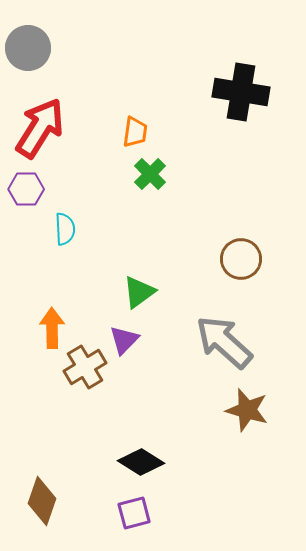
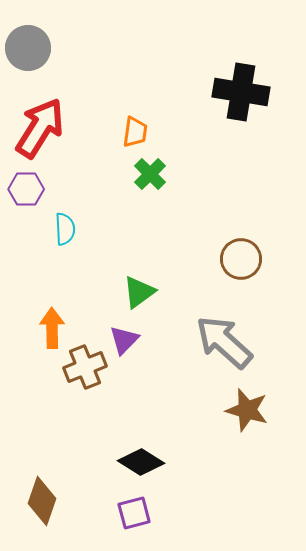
brown cross: rotated 9 degrees clockwise
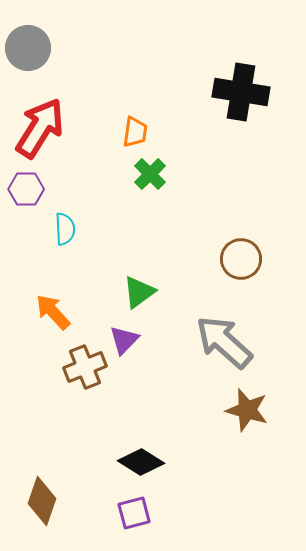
orange arrow: moved 1 px right, 16 px up; rotated 42 degrees counterclockwise
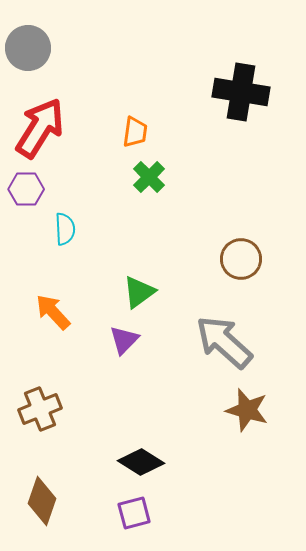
green cross: moved 1 px left, 3 px down
brown cross: moved 45 px left, 42 px down
